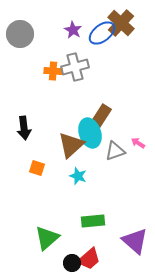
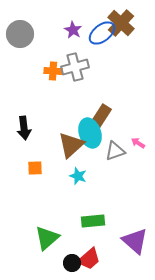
orange square: moved 2 px left; rotated 21 degrees counterclockwise
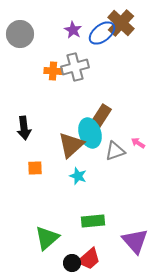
purple triangle: rotated 8 degrees clockwise
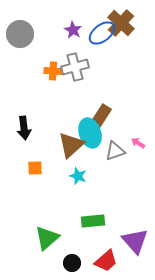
red trapezoid: moved 17 px right, 2 px down
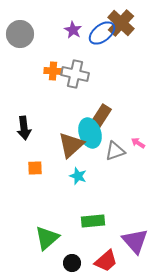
gray cross: moved 7 px down; rotated 28 degrees clockwise
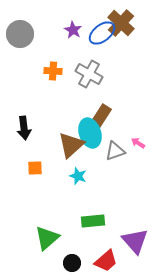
gray cross: moved 14 px right; rotated 16 degrees clockwise
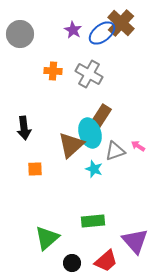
pink arrow: moved 3 px down
orange square: moved 1 px down
cyan star: moved 16 px right, 7 px up
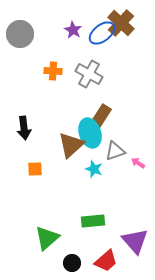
pink arrow: moved 17 px down
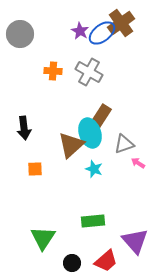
brown cross: rotated 12 degrees clockwise
purple star: moved 7 px right, 1 px down
gray cross: moved 2 px up
gray triangle: moved 9 px right, 7 px up
green triangle: moved 4 px left; rotated 16 degrees counterclockwise
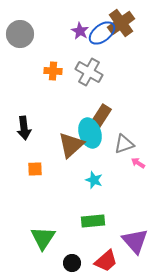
cyan star: moved 11 px down
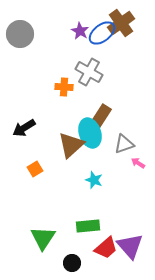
orange cross: moved 11 px right, 16 px down
black arrow: rotated 65 degrees clockwise
orange square: rotated 28 degrees counterclockwise
green rectangle: moved 5 px left, 5 px down
purple triangle: moved 5 px left, 5 px down
red trapezoid: moved 13 px up
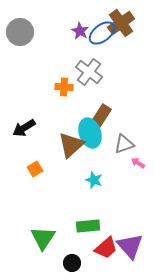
gray circle: moved 2 px up
gray cross: rotated 8 degrees clockwise
